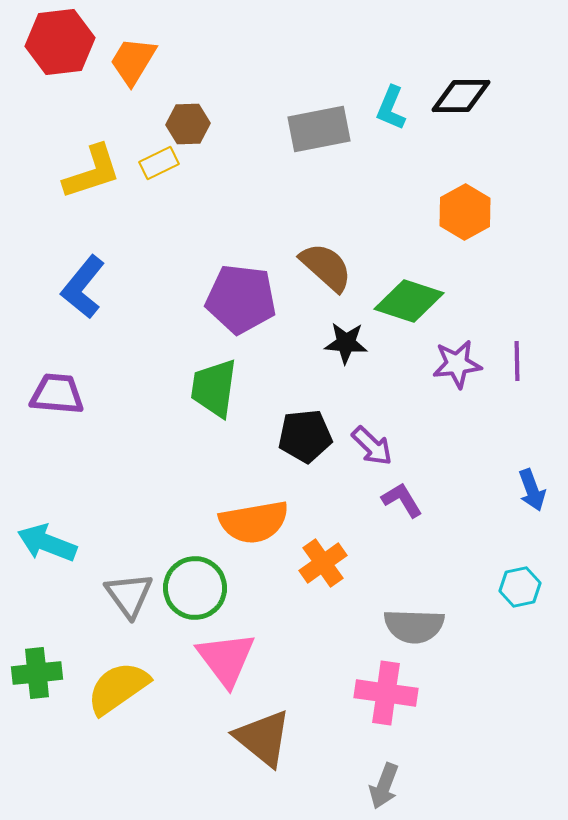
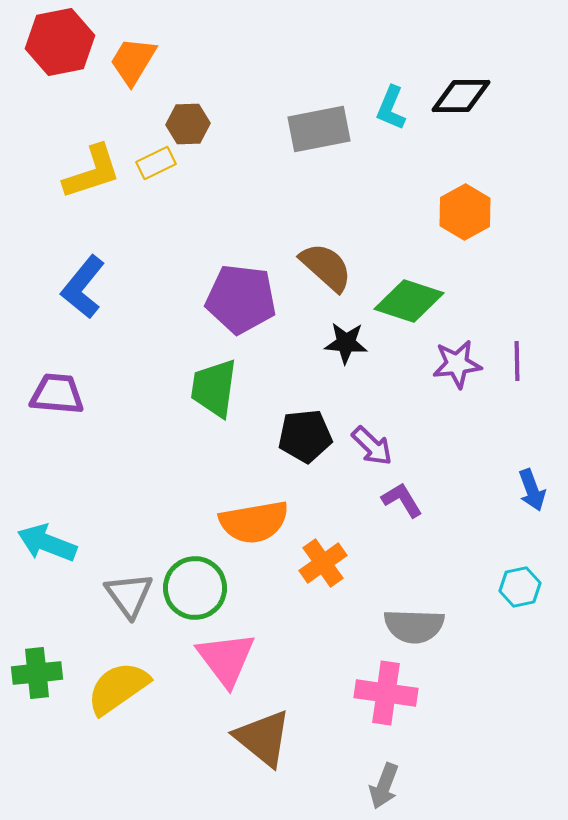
red hexagon: rotated 4 degrees counterclockwise
yellow rectangle: moved 3 px left
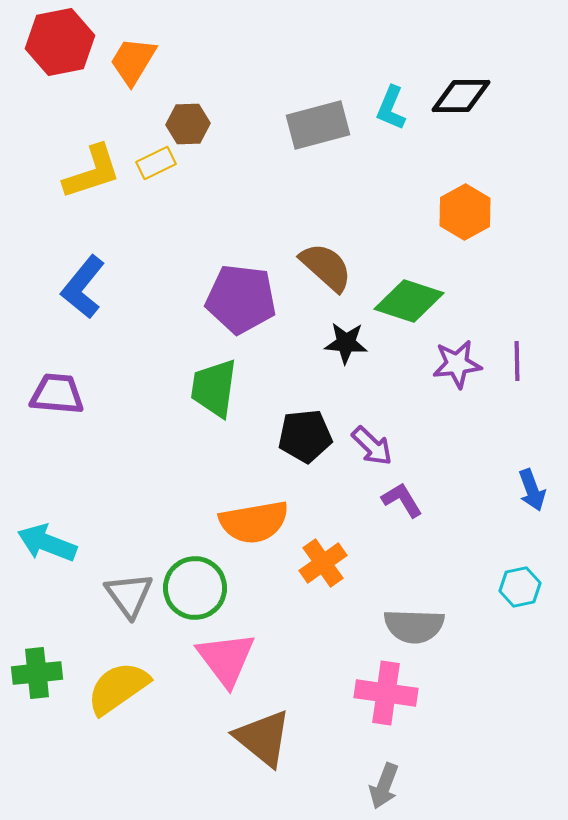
gray rectangle: moved 1 px left, 4 px up; rotated 4 degrees counterclockwise
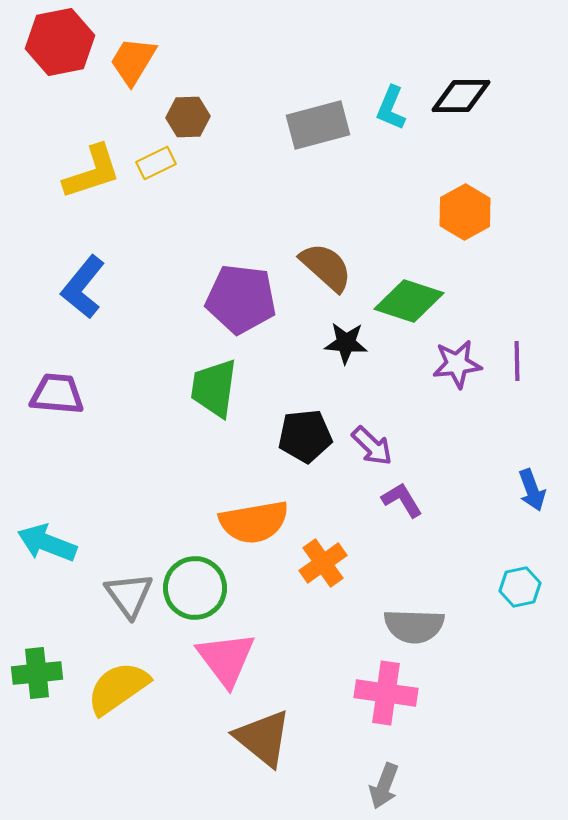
brown hexagon: moved 7 px up
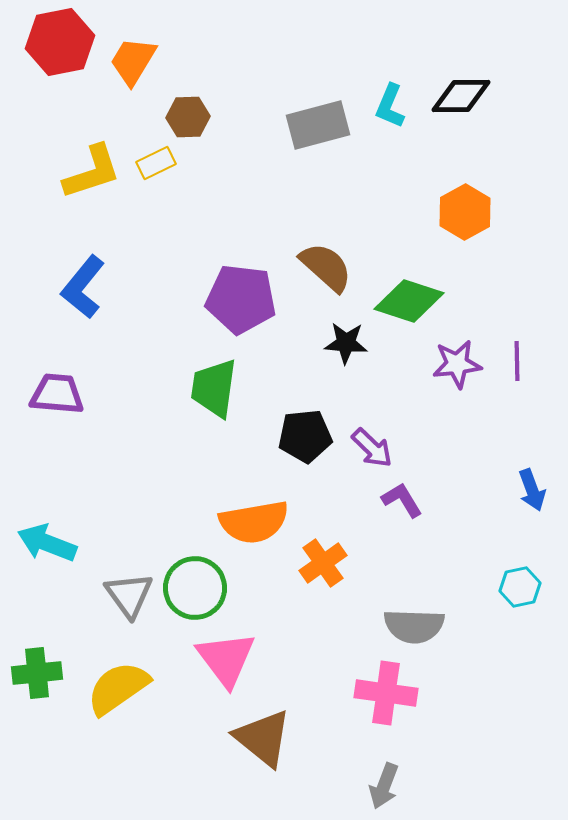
cyan L-shape: moved 1 px left, 2 px up
purple arrow: moved 2 px down
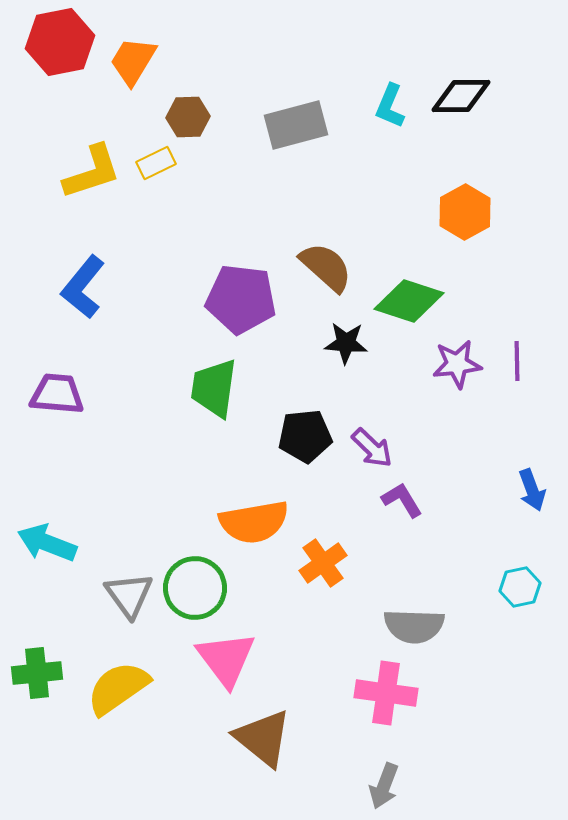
gray rectangle: moved 22 px left
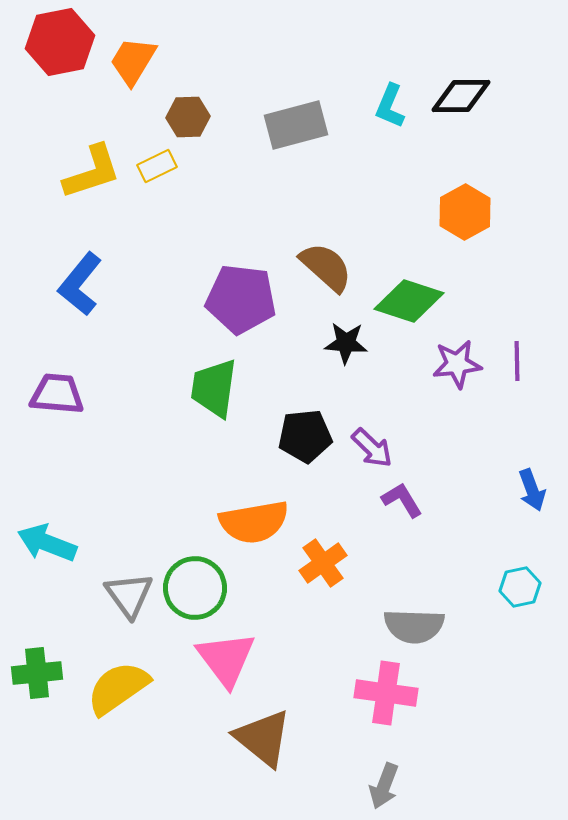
yellow rectangle: moved 1 px right, 3 px down
blue L-shape: moved 3 px left, 3 px up
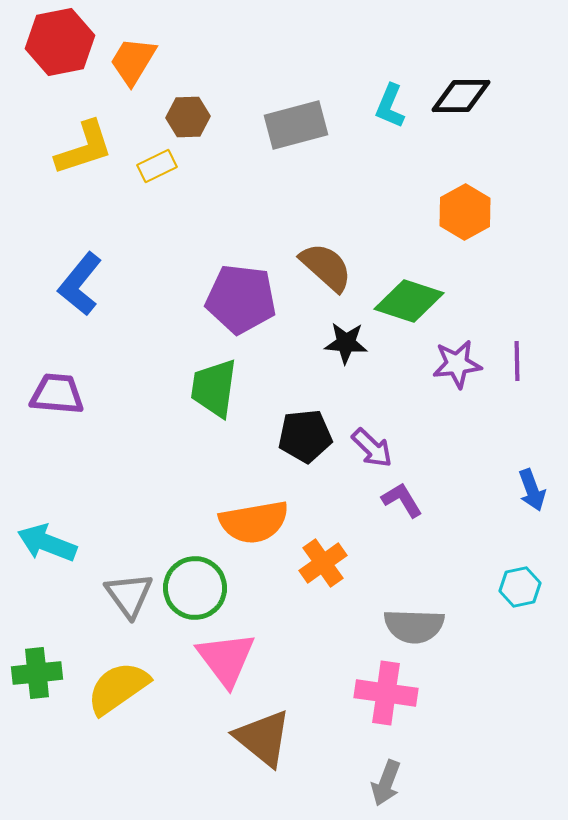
yellow L-shape: moved 8 px left, 24 px up
gray arrow: moved 2 px right, 3 px up
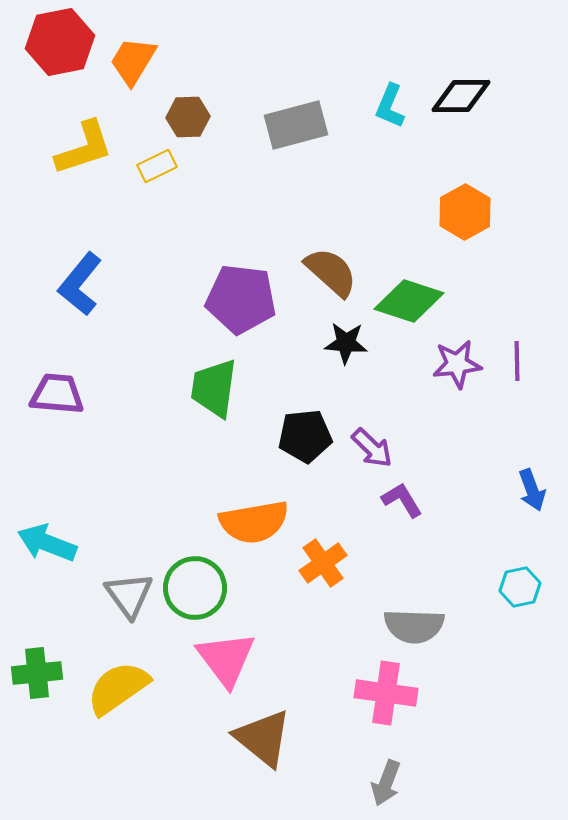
brown semicircle: moved 5 px right, 5 px down
